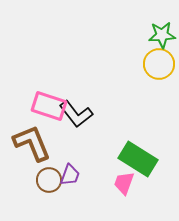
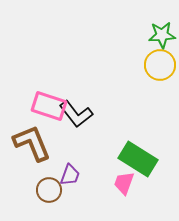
yellow circle: moved 1 px right, 1 px down
brown circle: moved 10 px down
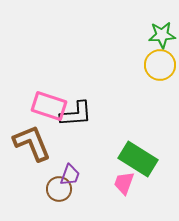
black L-shape: rotated 56 degrees counterclockwise
brown circle: moved 10 px right, 1 px up
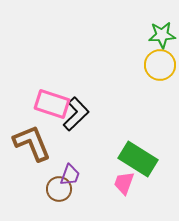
pink rectangle: moved 3 px right, 2 px up
black L-shape: rotated 40 degrees counterclockwise
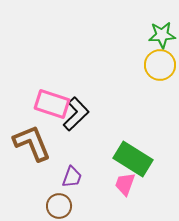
green rectangle: moved 5 px left
purple trapezoid: moved 2 px right, 2 px down
pink trapezoid: moved 1 px right, 1 px down
brown circle: moved 17 px down
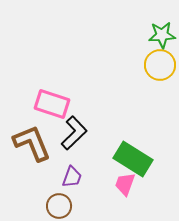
black L-shape: moved 2 px left, 19 px down
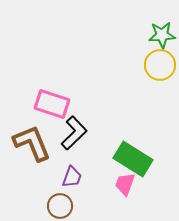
brown circle: moved 1 px right
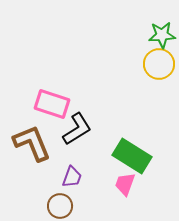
yellow circle: moved 1 px left, 1 px up
black L-shape: moved 3 px right, 4 px up; rotated 12 degrees clockwise
green rectangle: moved 1 px left, 3 px up
